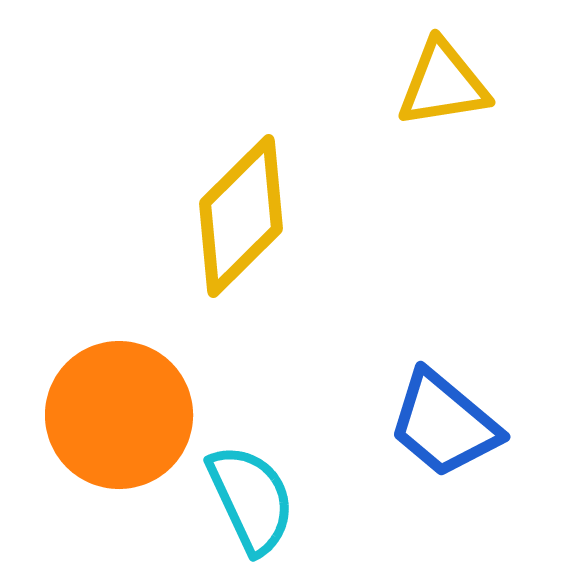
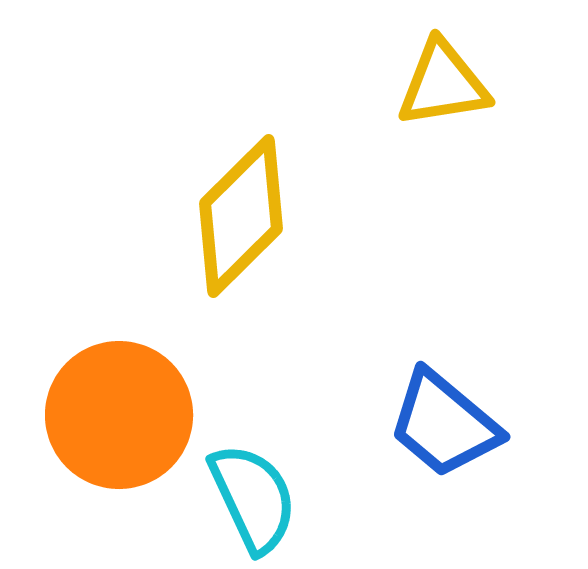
cyan semicircle: moved 2 px right, 1 px up
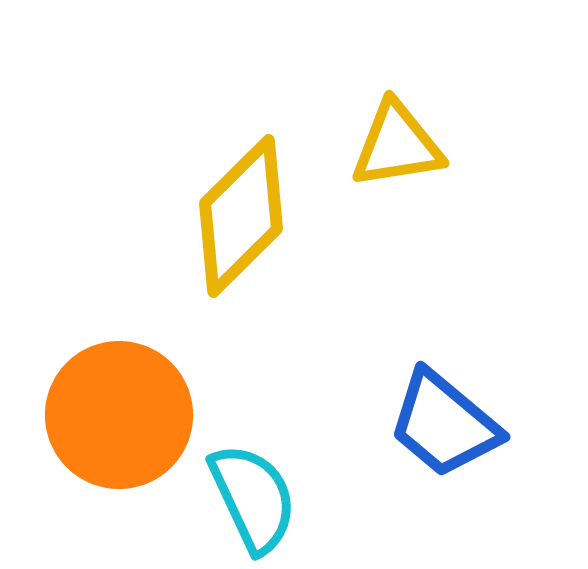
yellow triangle: moved 46 px left, 61 px down
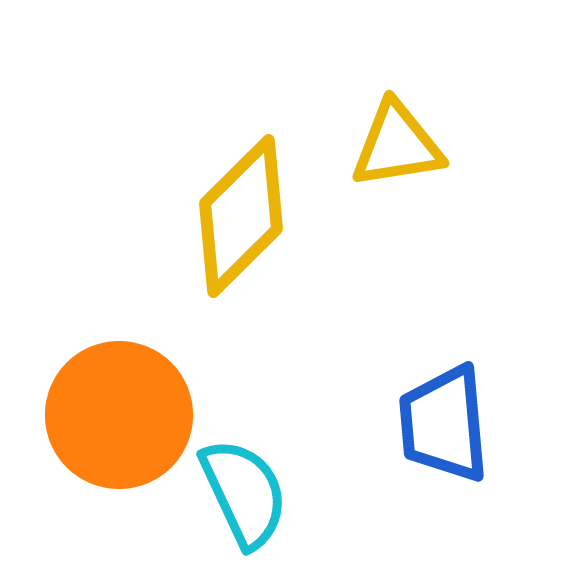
blue trapezoid: rotated 45 degrees clockwise
cyan semicircle: moved 9 px left, 5 px up
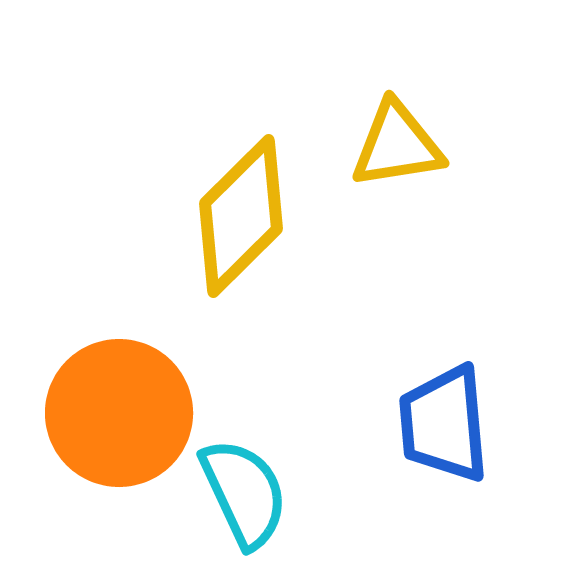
orange circle: moved 2 px up
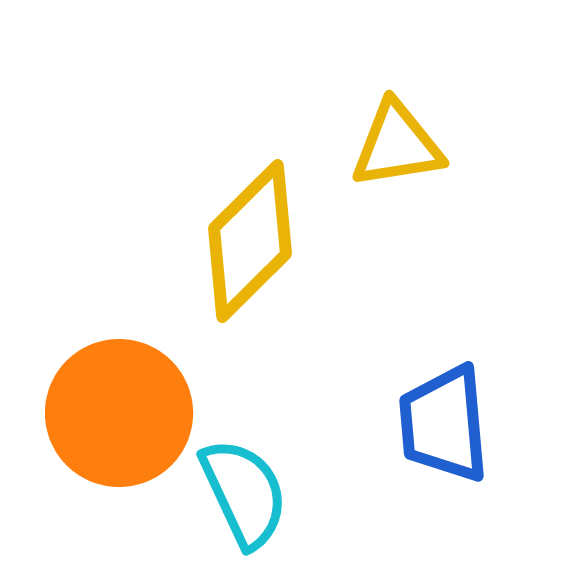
yellow diamond: moved 9 px right, 25 px down
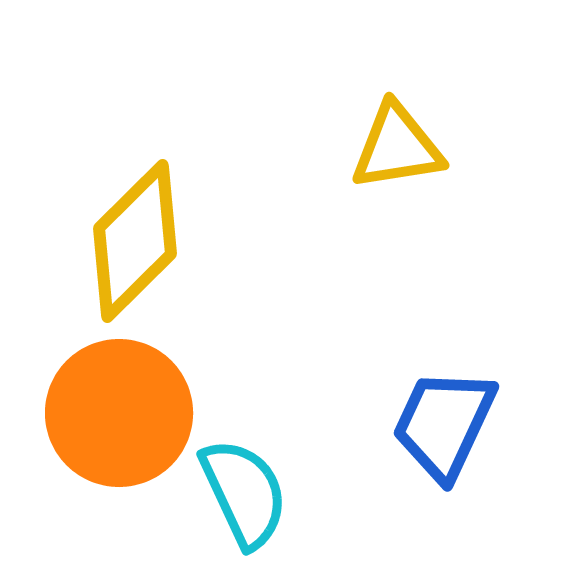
yellow triangle: moved 2 px down
yellow diamond: moved 115 px left
blue trapezoid: rotated 30 degrees clockwise
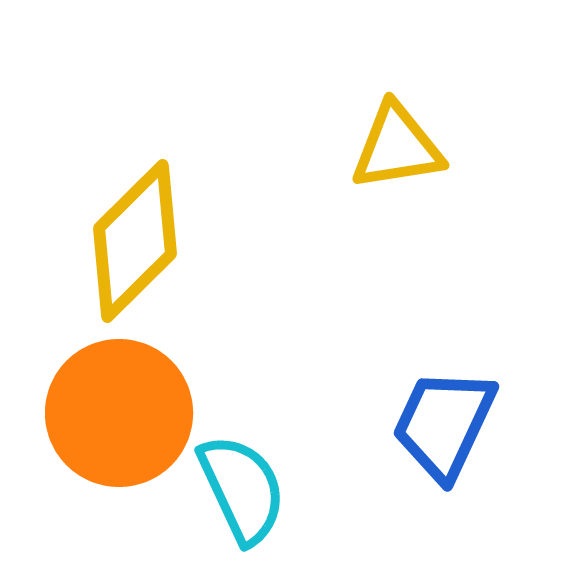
cyan semicircle: moved 2 px left, 4 px up
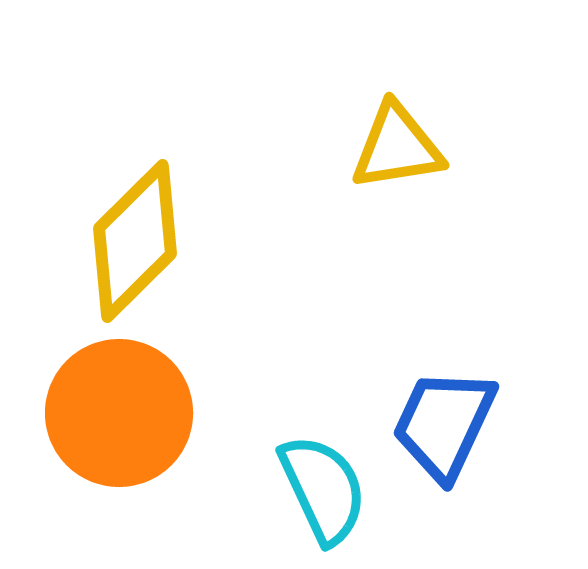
cyan semicircle: moved 81 px right
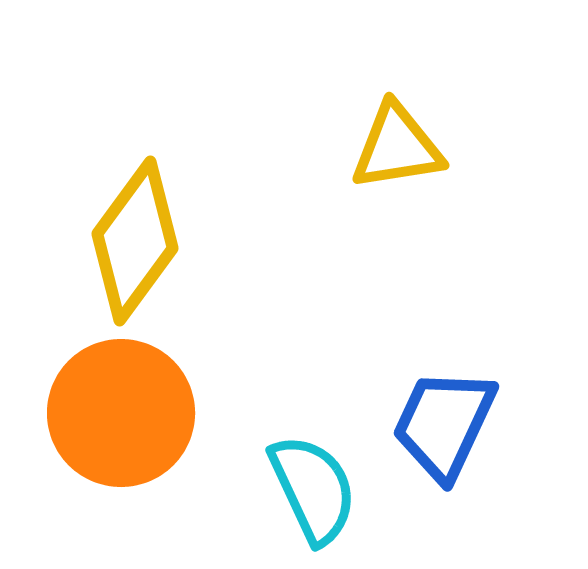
yellow diamond: rotated 9 degrees counterclockwise
orange circle: moved 2 px right
cyan semicircle: moved 10 px left
